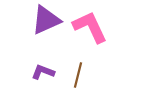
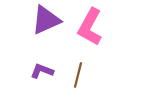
pink L-shape: rotated 126 degrees counterclockwise
purple L-shape: moved 1 px left, 1 px up
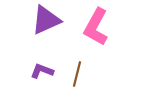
pink L-shape: moved 6 px right
brown line: moved 1 px left, 1 px up
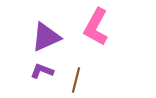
purple triangle: moved 17 px down
brown line: moved 1 px left, 6 px down
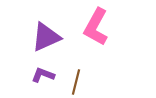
purple L-shape: moved 1 px right, 4 px down
brown line: moved 2 px down
